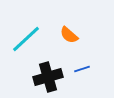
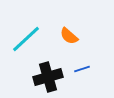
orange semicircle: moved 1 px down
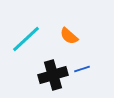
black cross: moved 5 px right, 2 px up
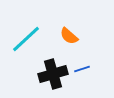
black cross: moved 1 px up
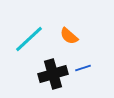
cyan line: moved 3 px right
blue line: moved 1 px right, 1 px up
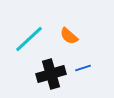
black cross: moved 2 px left
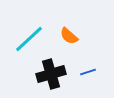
blue line: moved 5 px right, 4 px down
